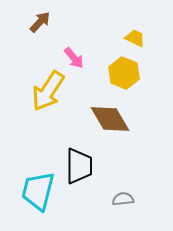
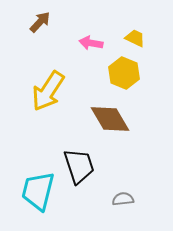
pink arrow: moved 17 px right, 15 px up; rotated 140 degrees clockwise
black trapezoid: rotated 18 degrees counterclockwise
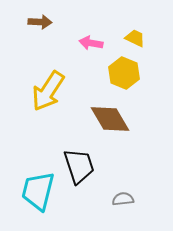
brown arrow: rotated 50 degrees clockwise
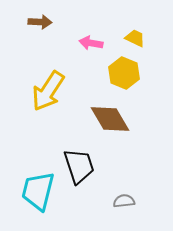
gray semicircle: moved 1 px right, 2 px down
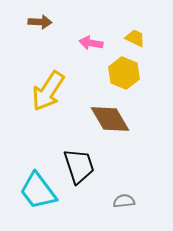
cyan trapezoid: rotated 51 degrees counterclockwise
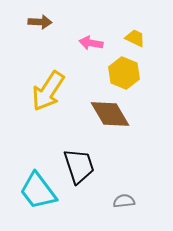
brown diamond: moved 5 px up
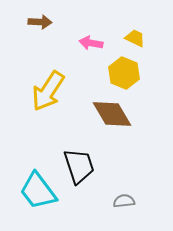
brown diamond: moved 2 px right
